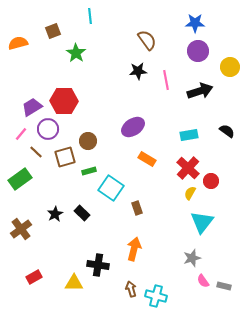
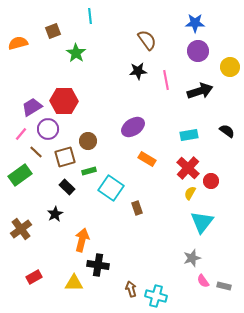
green rectangle at (20, 179): moved 4 px up
black rectangle at (82, 213): moved 15 px left, 26 px up
orange arrow at (134, 249): moved 52 px left, 9 px up
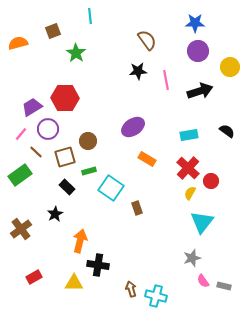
red hexagon at (64, 101): moved 1 px right, 3 px up
orange arrow at (82, 240): moved 2 px left, 1 px down
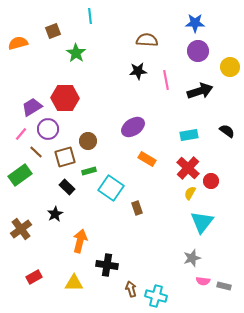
brown semicircle at (147, 40): rotated 50 degrees counterclockwise
black cross at (98, 265): moved 9 px right
pink semicircle at (203, 281): rotated 48 degrees counterclockwise
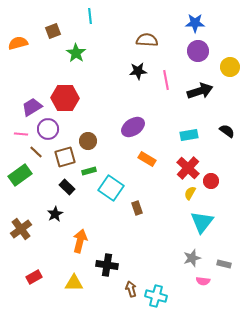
pink line at (21, 134): rotated 56 degrees clockwise
gray rectangle at (224, 286): moved 22 px up
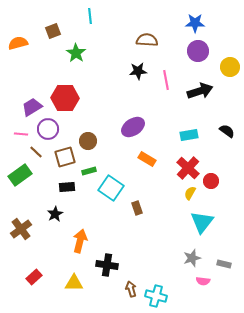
black rectangle at (67, 187): rotated 49 degrees counterclockwise
red rectangle at (34, 277): rotated 14 degrees counterclockwise
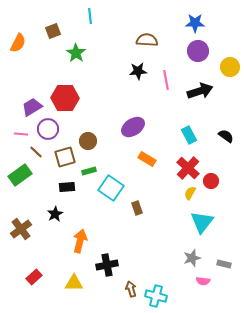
orange semicircle at (18, 43): rotated 132 degrees clockwise
black semicircle at (227, 131): moved 1 px left, 5 px down
cyan rectangle at (189, 135): rotated 72 degrees clockwise
black cross at (107, 265): rotated 20 degrees counterclockwise
